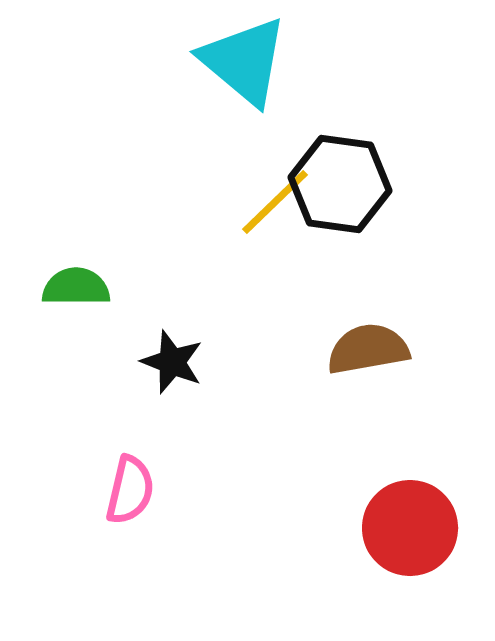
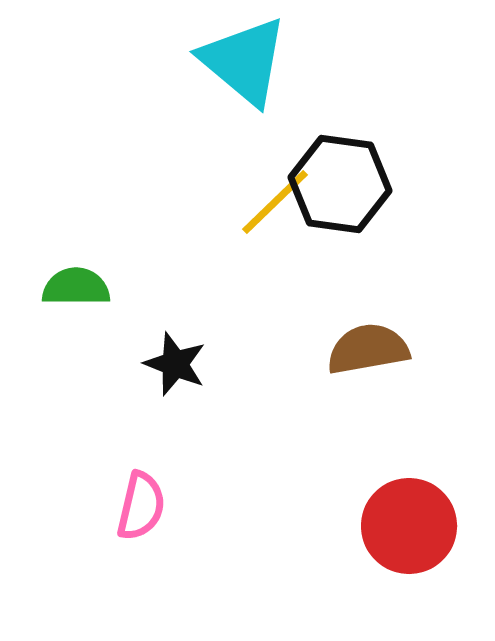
black star: moved 3 px right, 2 px down
pink semicircle: moved 11 px right, 16 px down
red circle: moved 1 px left, 2 px up
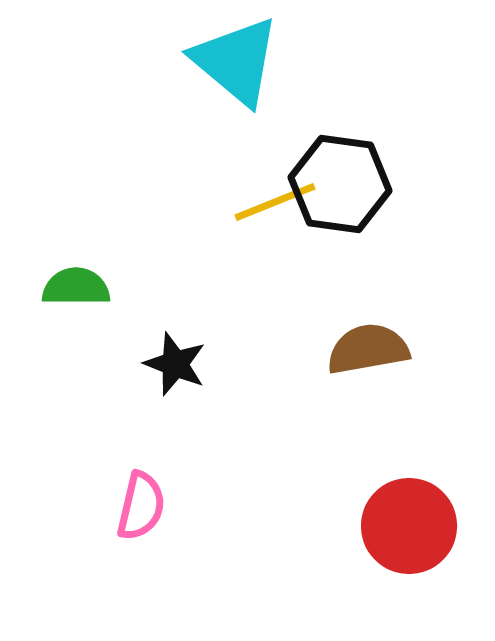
cyan triangle: moved 8 px left
yellow line: rotated 22 degrees clockwise
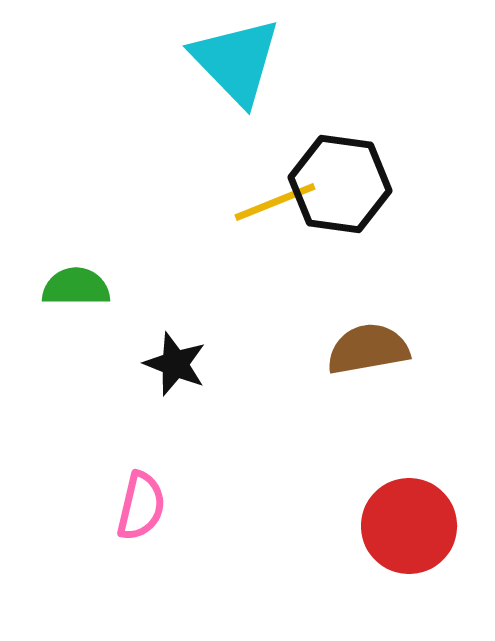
cyan triangle: rotated 6 degrees clockwise
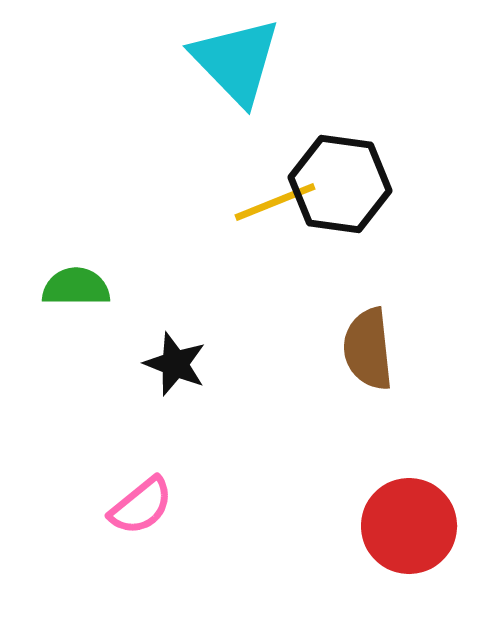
brown semicircle: rotated 86 degrees counterclockwise
pink semicircle: rotated 38 degrees clockwise
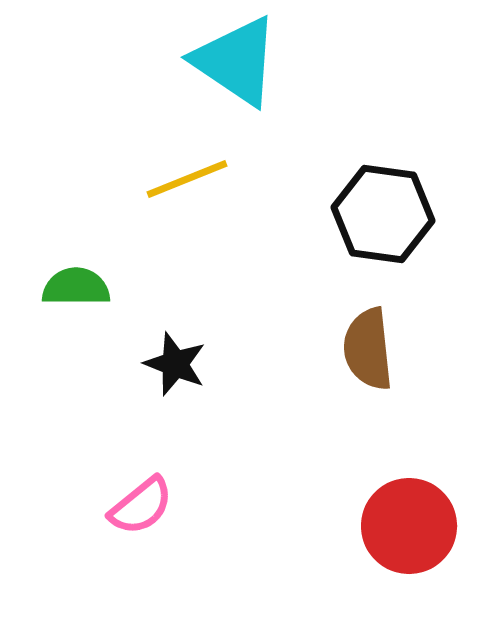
cyan triangle: rotated 12 degrees counterclockwise
black hexagon: moved 43 px right, 30 px down
yellow line: moved 88 px left, 23 px up
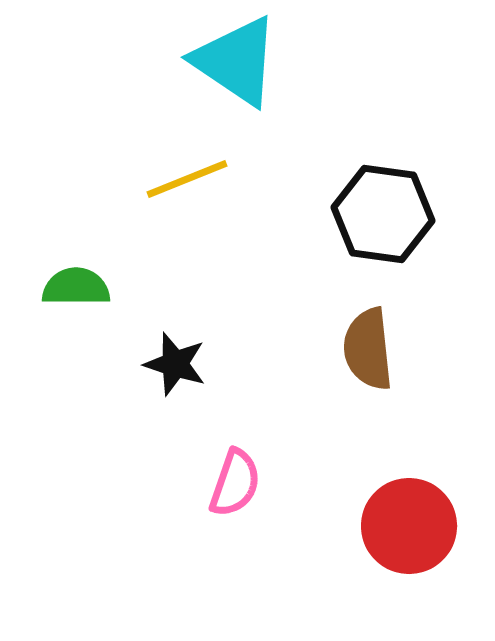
black star: rotated 4 degrees counterclockwise
pink semicircle: moved 94 px right, 23 px up; rotated 32 degrees counterclockwise
